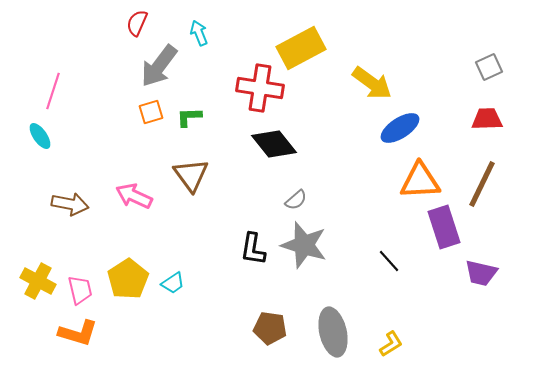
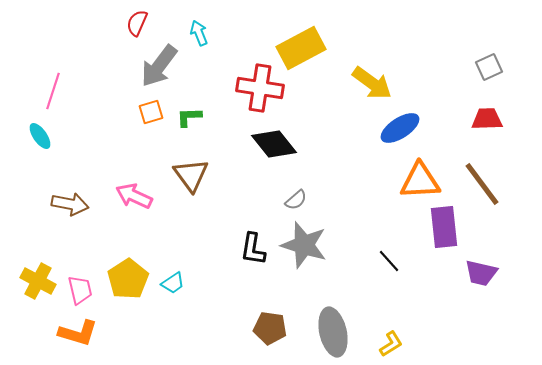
brown line: rotated 63 degrees counterclockwise
purple rectangle: rotated 12 degrees clockwise
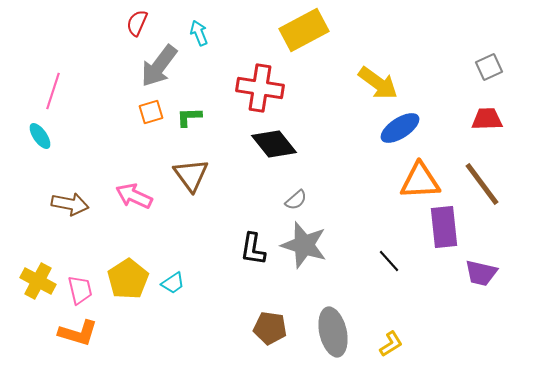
yellow rectangle: moved 3 px right, 18 px up
yellow arrow: moved 6 px right
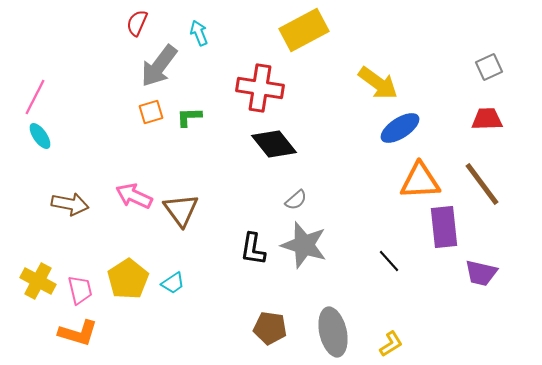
pink line: moved 18 px left, 6 px down; rotated 9 degrees clockwise
brown triangle: moved 10 px left, 35 px down
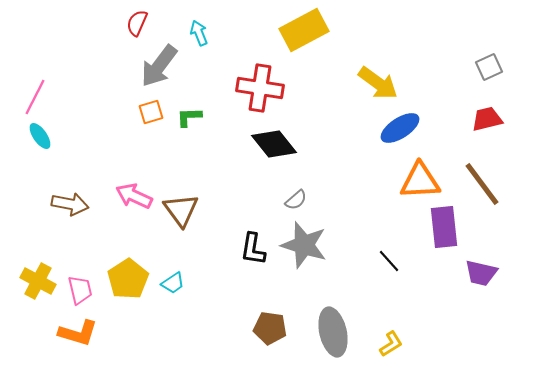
red trapezoid: rotated 12 degrees counterclockwise
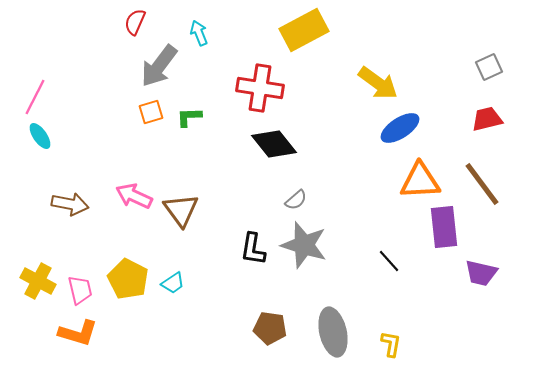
red semicircle: moved 2 px left, 1 px up
yellow pentagon: rotated 12 degrees counterclockwise
yellow L-shape: rotated 48 degrees counterclockwise
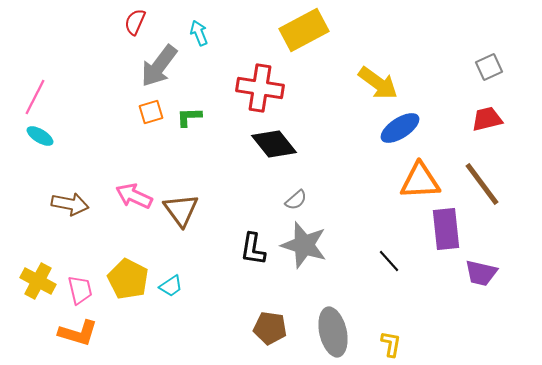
cyan ellipse: rotated 24 degrees counterclockwise
purple rectangle: moved 2 px right, 2 px down
cyan trapezoid: moved 2 px left, 3 px down
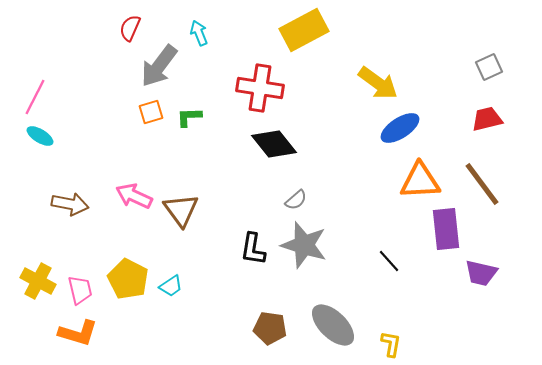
red semicircle: moved 5 px left, 6 px down
gray ellipse: moved 7 px up; rotated 33 degrees counterclockwise
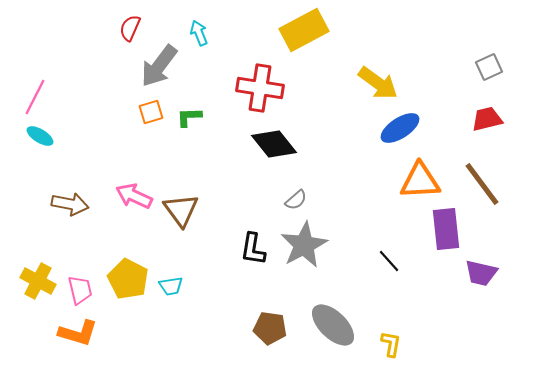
gray star: rotated 27 degrees clockwise
cyan trapezoid: rotated 25 degrees clockwise
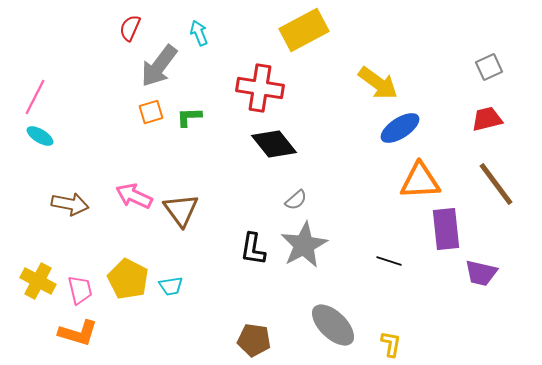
brown line: moved 14 px right
black line: rotated 30 degrees counterclockwise
brown pentagon: moved 16 px left, 12 px down
